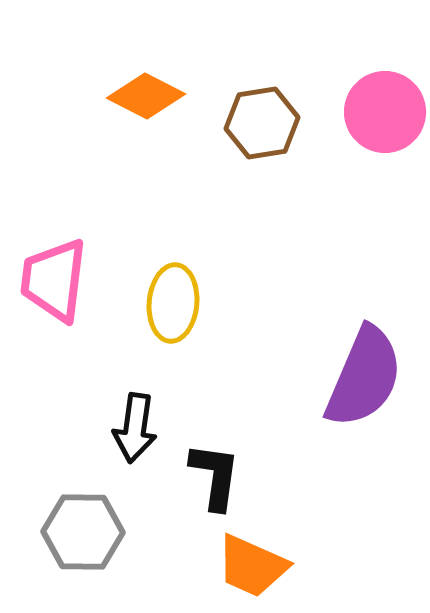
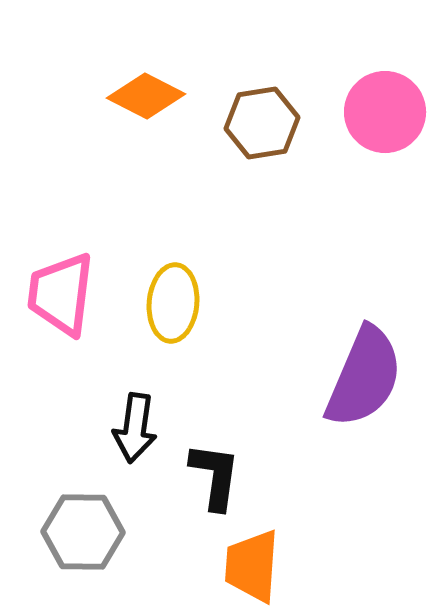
pink trapezoid: moved 7 px right, 14 px down
orange trapezoid: rotated 70 degrees clockwise
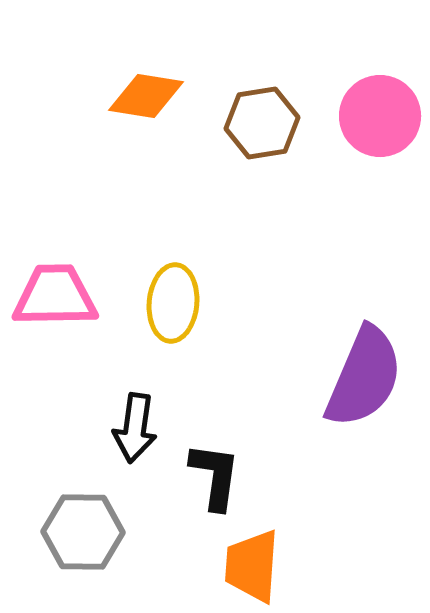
orange diamond: rotated 18 degrees counterclockwise
pink circle: moved 5 px left, 4 px down
pink trapezoid: moved 6 px left, 2 px down; rotated 82 degrees clockwise
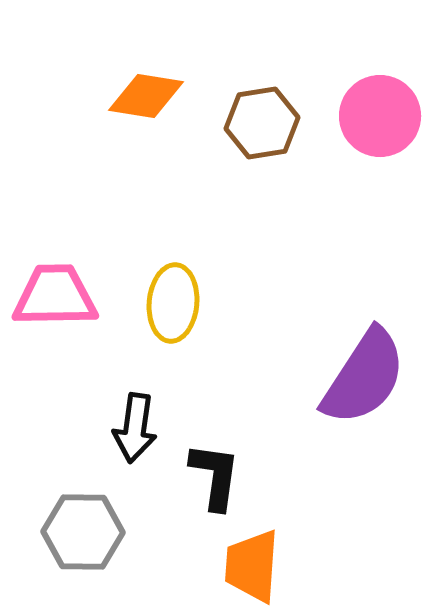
purple semicircle: rotated 10 degrees clockwise
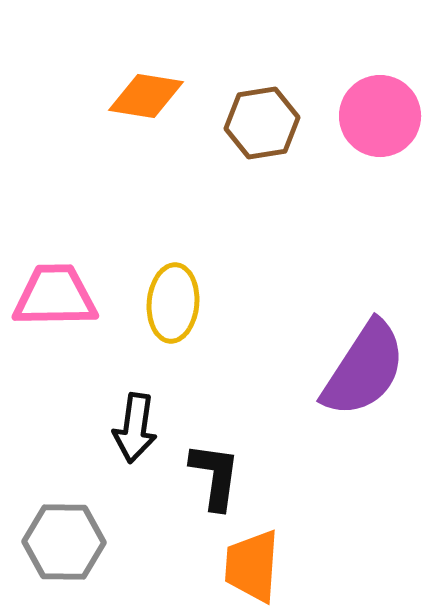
purple semicircle: moved 8 px up
gray hexagon: moved 19 px left, 10 px down
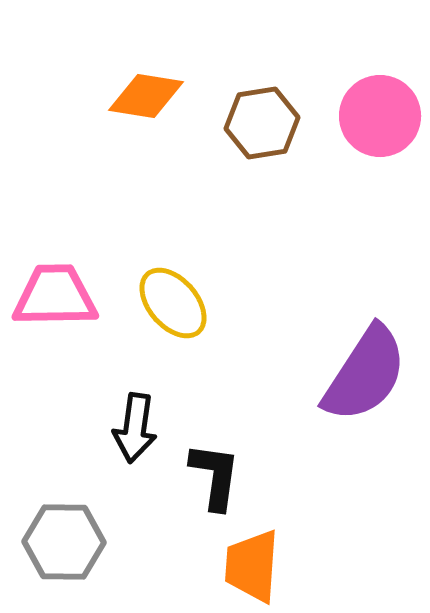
yellow ellipse: rotated 46 degrees counterclockwise
purple semicircle: moved 1 px right, 5 px down
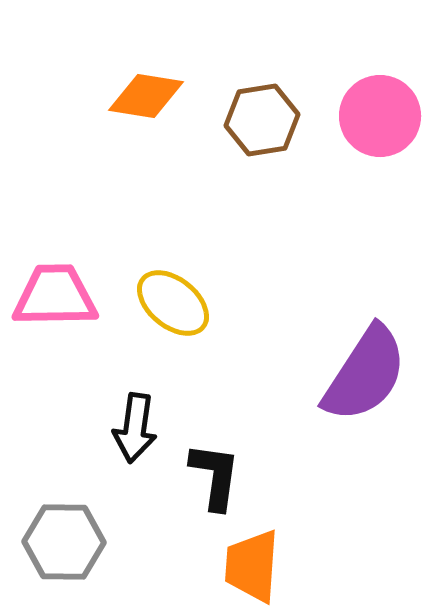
brown hexagon: moved 3 px up
yellow ellipse: rotated 10 degrees counterclockwise
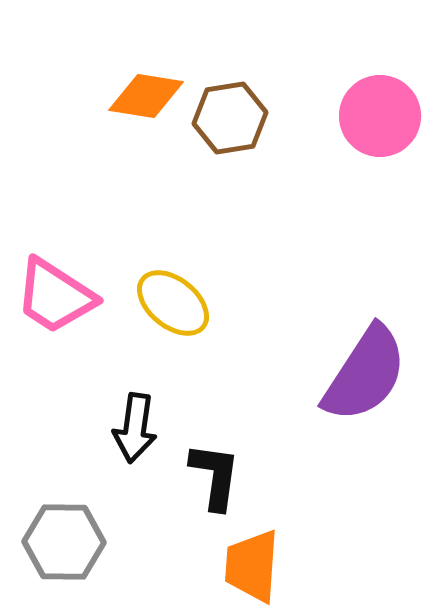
brown hexagon: moved 32 px left, 2 px up
pink trapezoid: rotated 146 degrees counterclockwise
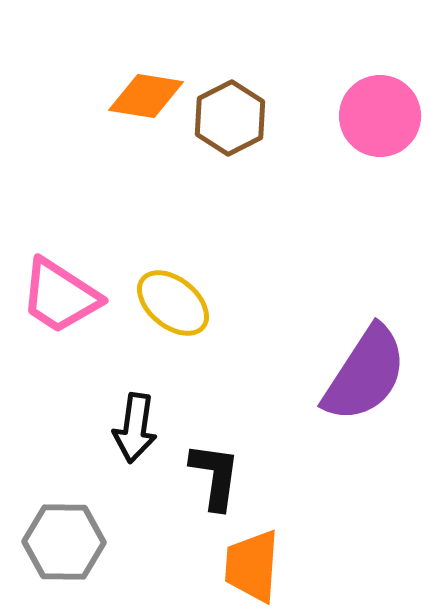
brown hexagon: rotated 18 degrees counterclockwise
pink trapezoid: moved 5 px right
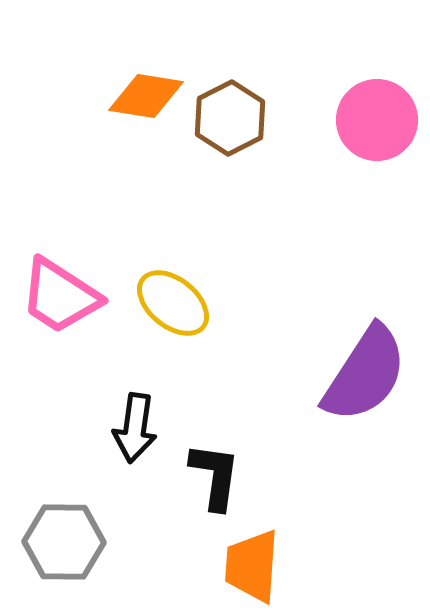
pink circle: moved 3 px left, 4 px down
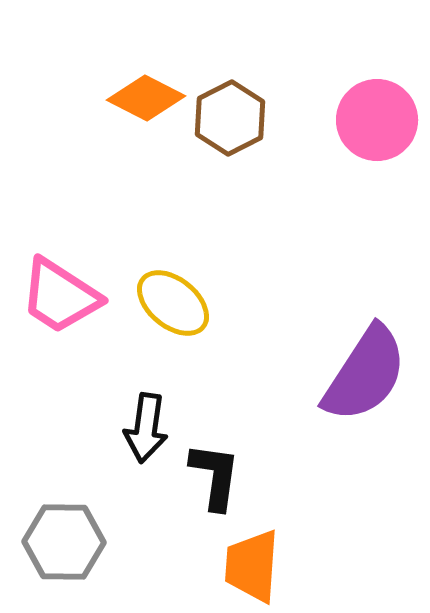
orange diamond: moved 2 px down; rotated 18 degrees clockwise
black arrow: moved 11 px right
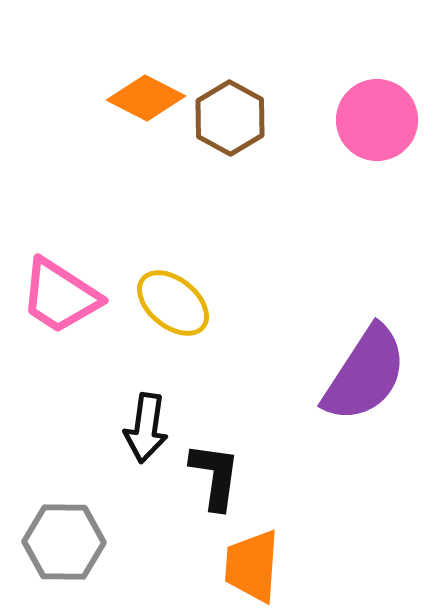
brown hexagon: rotated 4 degrees counterclockwise
